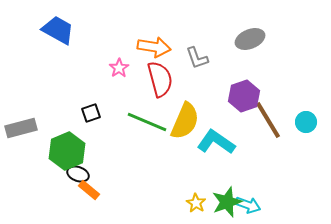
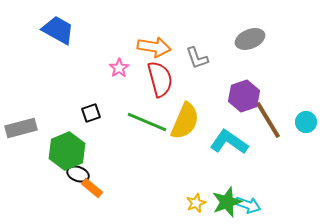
cyan L-shape: moved 13 px right
orange rectangle: moved 3 px right, 2 px up
yellow star: rotated 18 degrees clockwise
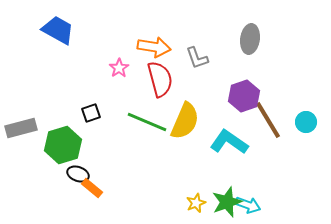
gray ellipse: rotated 60 degrees counterclockwise
green hexagon: moved 4 px left, 6 px up; rotated 6 degrees clockwise
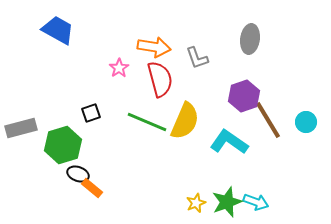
cyan arrow: moved 8 px right, 3 px up
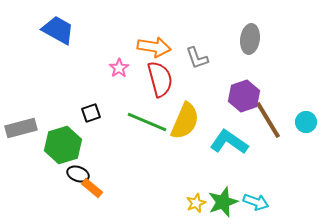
green star: moved 4 px left
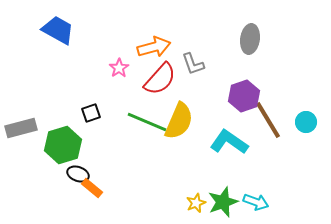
orange arrow: rotated 24 degrees counterclockwise
gray L-shape: moved 4 px left, 6 px down
red semicircle: rotated 57 degrees clockwise
yellow semicircle: moved 6 px left
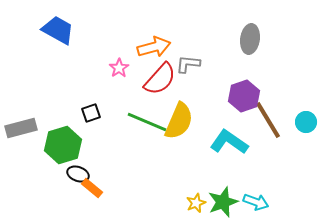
gray L-shape: moved 5 px left; rotated 115 degrees clockwise
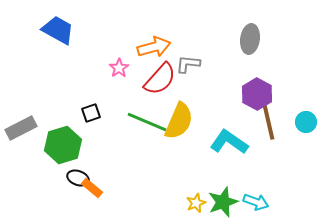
purple hexagon: moved 13 px right, 2 px up; rotated 12 degrees counterclockwise
brown line: rotated 18 degrees clockwise
gray rectangle: rotated 12 degrees counterclockwise
black ellipse: moved 4 px down
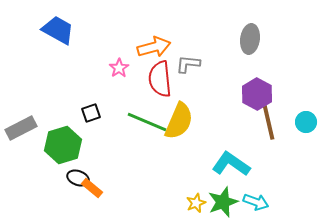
red semicircle: rotated 132 degrees clockwise
cyan L-shape: moved 2 px right, 22 px down
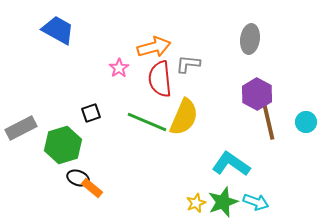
yellow semicircle: moved 5 px right, 4 px up
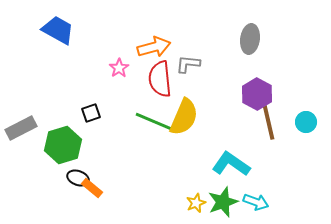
green line: moved 8 px right
